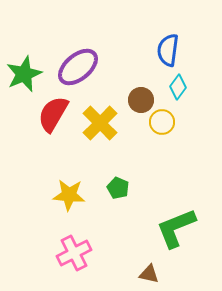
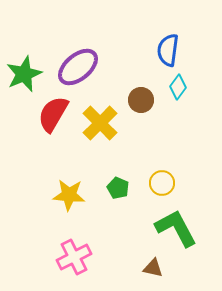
yellow circle: moved 61 px down
green L-shape: rotated 84 degrees clockwise
pink cross: moved 4 px down
brown triangle: moved 4 px right, 6 px up
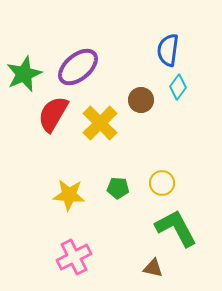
green pentagon: rotated 20 degrees counterclockwise
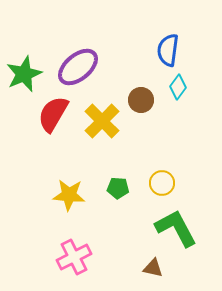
yellow cross: moved 2 px right, 2 px up
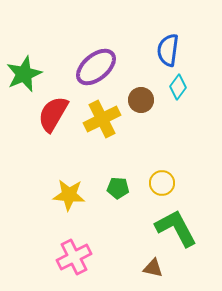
purple ellipse: moved 18 px right
yellow cross: moved 2 px up; rotated 18 degrees clockwise
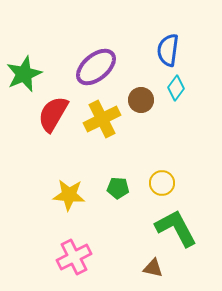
cyan diamond: moved 2 px left, 1 px down
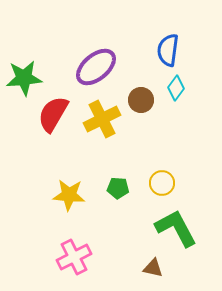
green star: moved 4 px down; rotated 18 degrees clockwise
